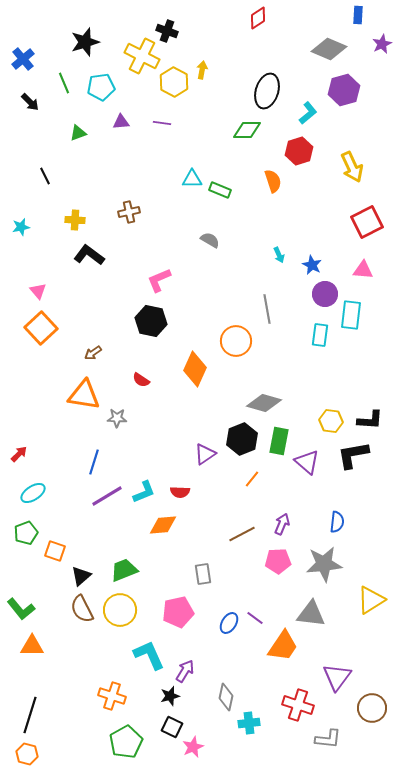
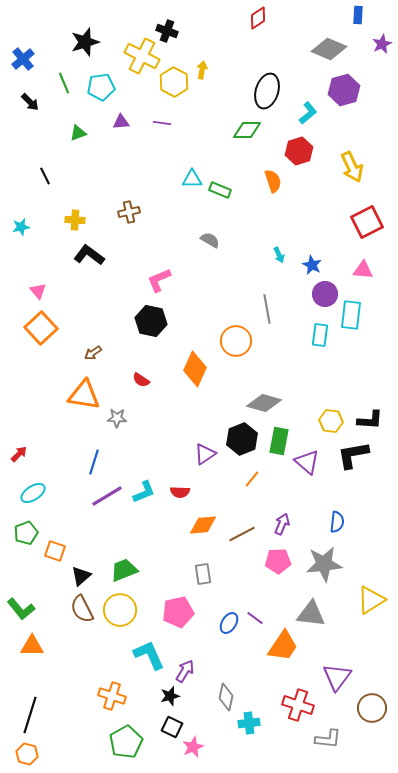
orange diamond at (163, 525): moved 40 px right
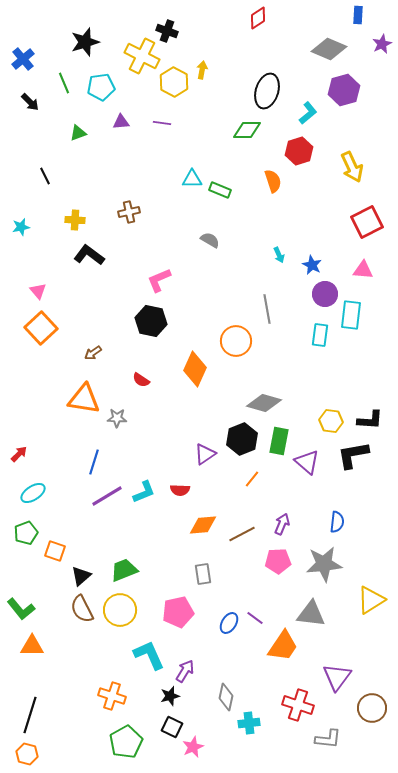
orange triangle at (84, 395): moved 4 px down
red semicircle at (180, 492): moved 2 px up
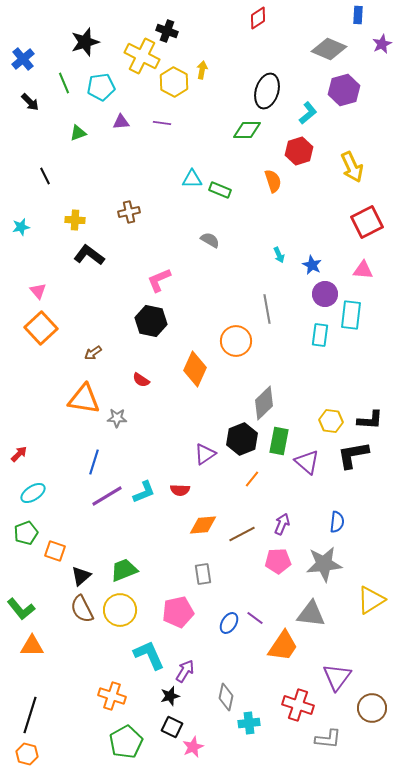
gray diamond at (264, 403): rotated 60 degrees counterclockwise
